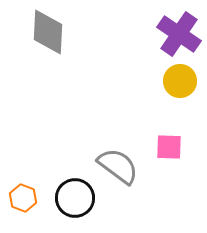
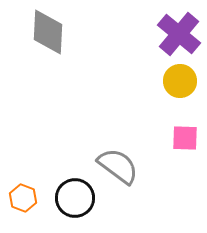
purple cross: rotated 6 degrees clockwise
pink square: moved 16 px right, 9 px up
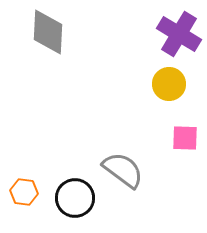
purple cross: rotated 9 degrees counterclockwise
yellow circle: moved 11 px left, 3 px down
gray semicircle: moved 5 px right, 4 px down
orange hexagon: moved 1 px right, 6 px up; rotated 12 degrees counterclockwise
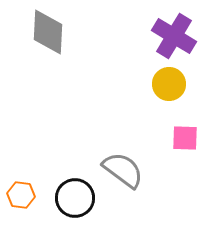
purple cross: moved 5 px left, 2 px down
orange hexagon: moved 3 px left, 3 px down
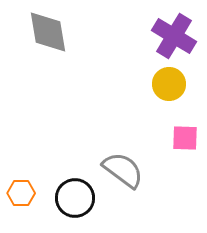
gray diamond: rotated 12 degrees counterclockwise
orange hexagon: moved 2 px up; rotated 8 degrees counterclockwise
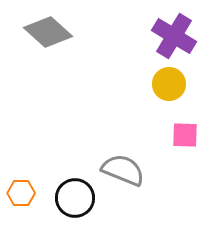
gray diamond: rotated 39 degrees counterclockwise
pink square: moved 3 px up
gray semicircle: rotated 15 degrees counterclockwise
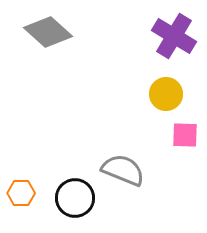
yellow circle: moved 3 px left, 10 px down
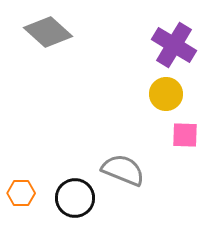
purple cross: moved 9 px down
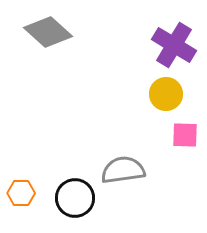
gray semicircle: rotated 30 degrees counterclockwise
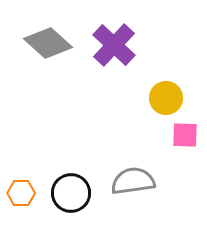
gray diamond: moved 11 px down
purple cross: moved 60 px left; rotated 12 degrees clockwise
yellow circle: moved 4 px down
gray semicircle: moved 10 px right, 11 px down
black circle: moved 4 px left, 5 px up
